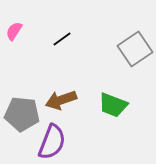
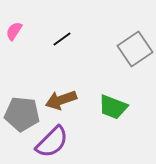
green trapezoid: moved 2 px down
purple semicircle: rotated 24 degrees clockwise
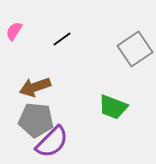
brown arrow: moved 26 px left, 13 px up
gray pentagon: moved 14 px right, 6 px down
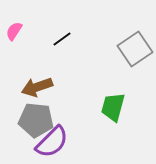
brown arrow: moved 2 px right
green trapezoid: rotated 84 degrees clockwise
